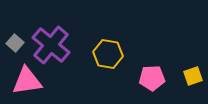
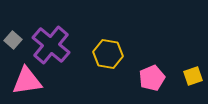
gray square: moved 2 px left, 3 px up
pink pentagon: rotated 20 degrees counterclockwise
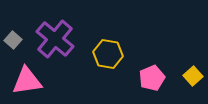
purple cross: moved 4 px right, 6 px up
yellow square: rotated 24 degrees counterclockwise
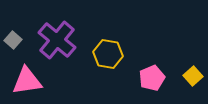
purple cross: moved 2 px right, 1 px down
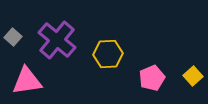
gray square: moved 3 px up
yellow hexagon: rotated 12 degrees counterclockwise
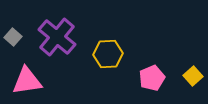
purple cross: moved 3 px up
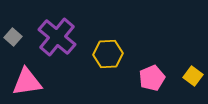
yellow square: rotated 12 degrees counterclockwise
pink triangle: moved 1 px down
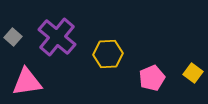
yellow square: moved 3 px up
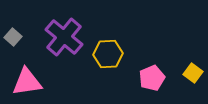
purple cross: moved 7 px right
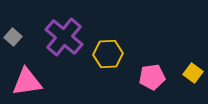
pink pentagon: moved 1 px up; rotated 15 degrees clockwise
